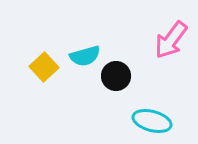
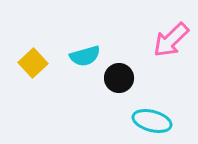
pink arrow: rotated 9 degrees clockwise
yellow square: moved 11 px left, 4 px up
black circle: moved 3 px right, 2 px down
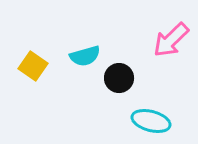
yellow square: moved 3 px down; rotated 12 degrees counterclockwise
cyan ellipse: moved 1 px left
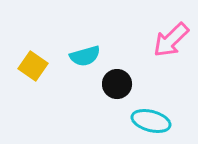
black circle: moved 2 px left, 6 px down
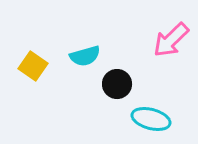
cyan ellipse: moved 2 px up
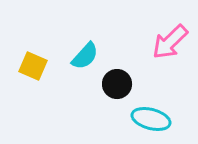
pink arrow: moved 1 px left, 2 px down
cyan semicircle: rotated 32 degrees counterclockwise
yellow square: rotated 12 degrees counterclockwise
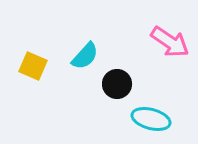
pink arrow: rotated 102 degrees counterclockwise
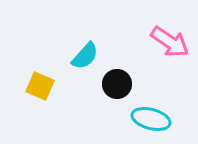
yellow square: moved 7 px right, 20 px down
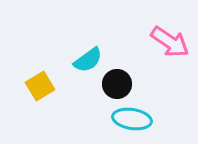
cyan semicircle: moved 3 px right, 4 px down; rotated 12 degrees clockwise
yellow square: rotated 36 degrees clockwise
cyan ellipse: moved 19 px left; rotated 6 degrees counterclockwise
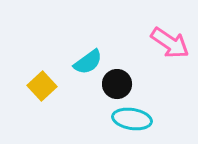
pink arrow: moved 1 px down
cyan semicircle: moved 2 px down
yellow square: moved 2 px right; rotated 12 degrees counterclockwise
